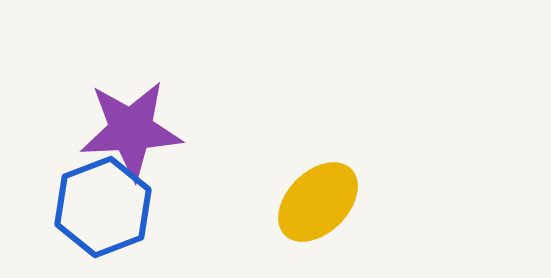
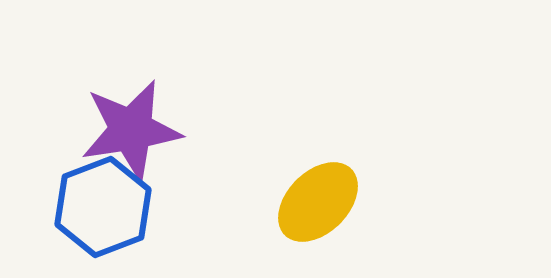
purple star: rotated 6 degrees counterclockwise
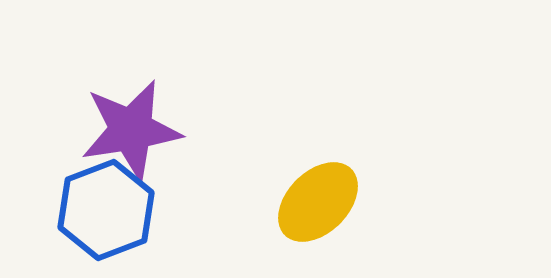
blue hexagon: moved 3 px right, 3 px down
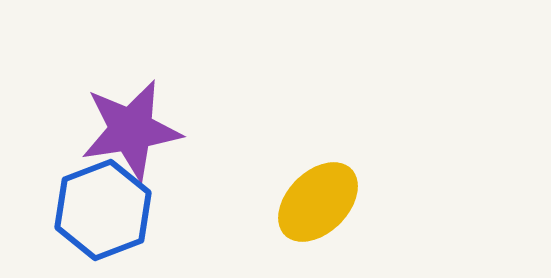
blue hexagon: moved 3 px left
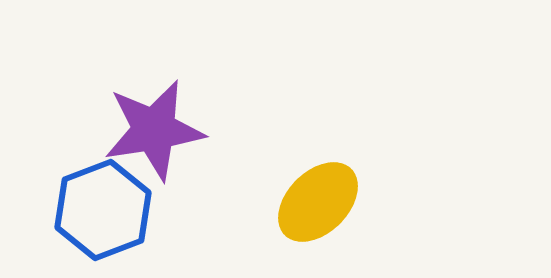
purple star: moved 23 px right
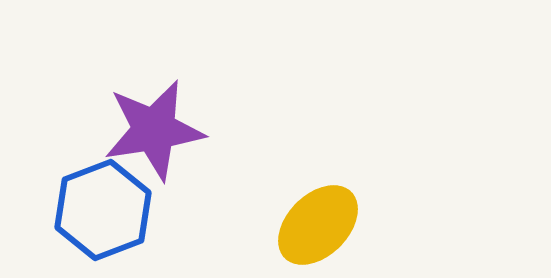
yellow ellipse: moved 23 px down
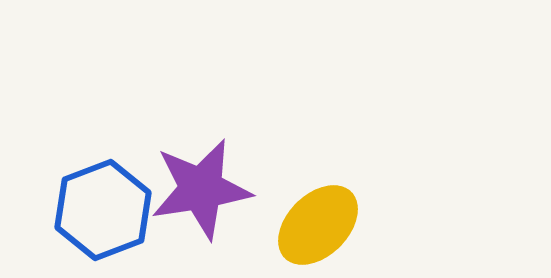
purple star: moved 47 px right, 59 px down
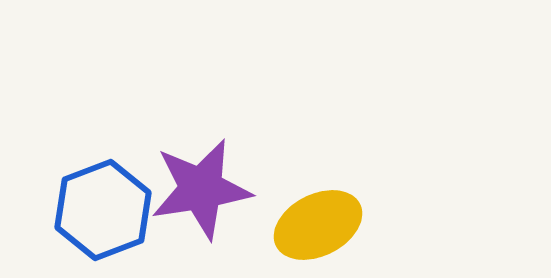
yellow ellipse: rotated 18 degrees clockwise
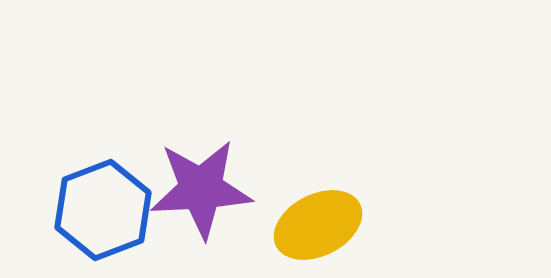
purple star: rotated 6 degrees clockwise
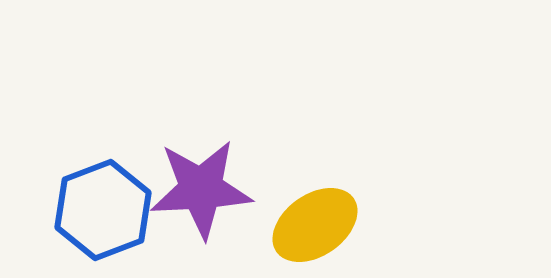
yellow ellipse: moved 3 px left; rotated 8 degrees counterclockwise
